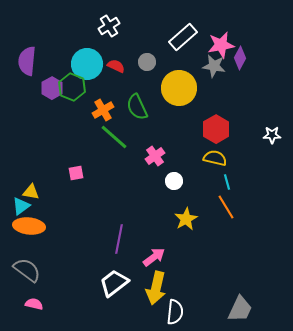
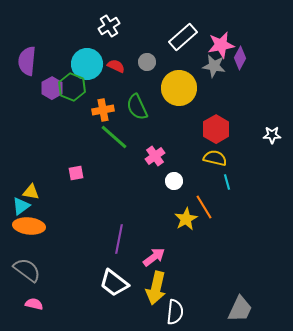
orange cross: rotated 20 degrees clockwise
orange line: moved 22 px left
white trapezoid: rotated 104 degrees counterclockwise
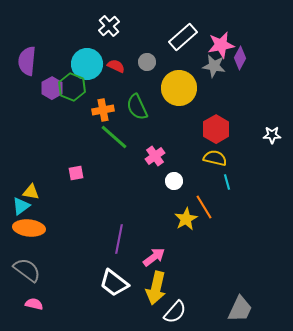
white cross: rotated 10 degrees counterclockwise
orange ellipse: moved 2 px down
white semicircle: rotated 35 degrees clockwise
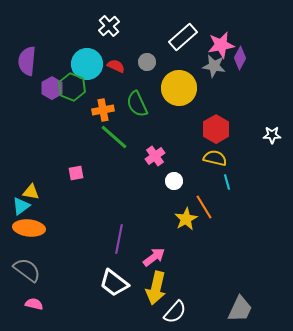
green semicircle: moved 3 px up
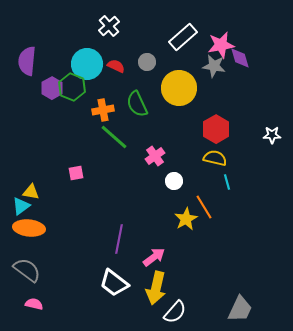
purple diamond: rotated 45 degrees counterclockwise
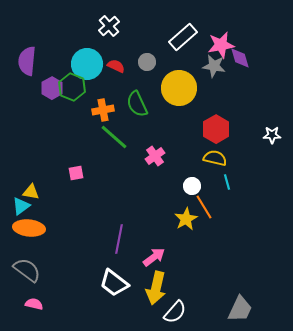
white circle: moved 18 px right, 5 px down
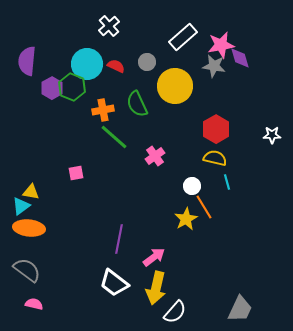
yellow circle: moved 4 px left, 2 px up
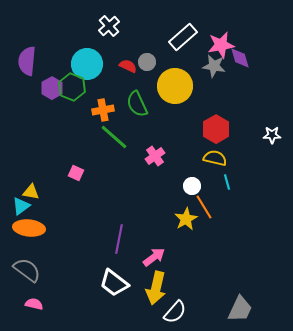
red semicircle: moved 12 px right
pink square: rotated 35 degrees clockwise
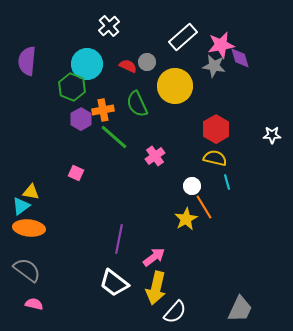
purple hexagon: moved 29 px right, 31 px down
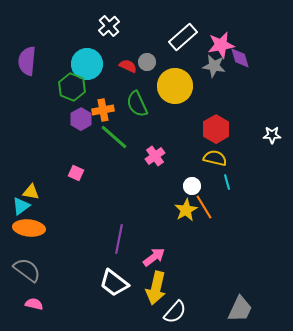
yellow star: moved 9 px up
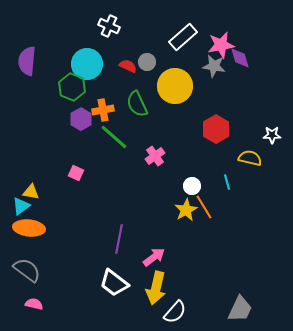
white cross: rotated 25 degrees counterclockwise
yellow semicircle: moved 35 px right
